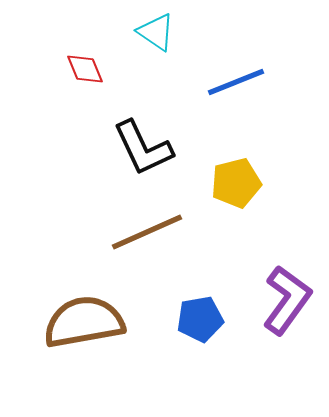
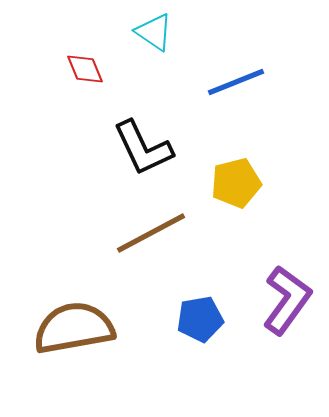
cyan triangle: moved 2 px left
brown line: moved 4 px right, 1 px down; rotated 4 degrees counterclockwise
brown semicircle: moved 10 px left, 6 px down
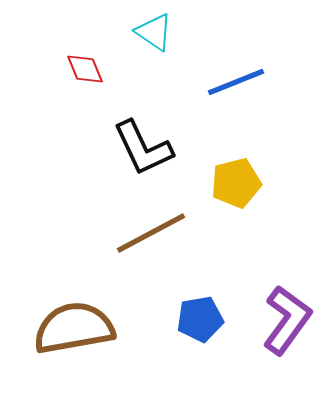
purple L-shape: moved 20 px down
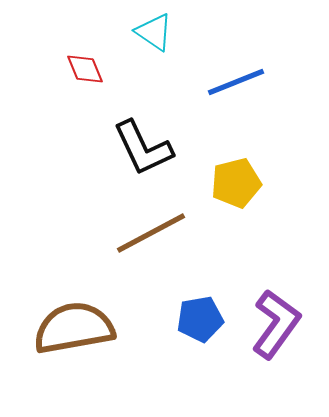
purple L-shape: moved 11 px left, 4 px down
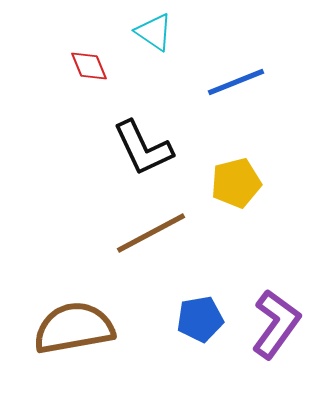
red diamond: moved 4 px right, 3 px up
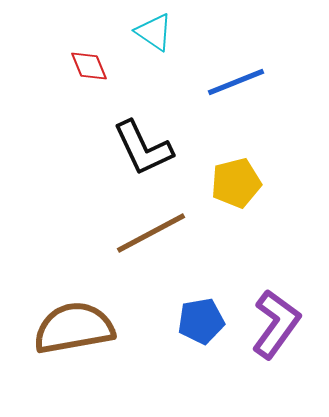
blue pentagon: moved 1 px right, 2 px down
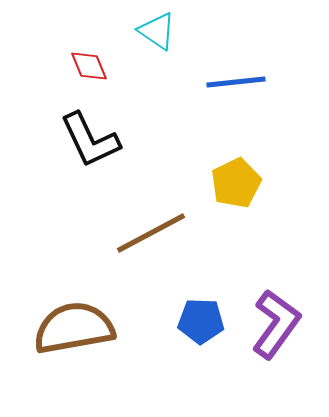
cyan triangle: moved 3 px right, 1 px up
blue line: rotated 16 degrees clockwise
black L-shape: moved 53 px left, 8 px up
yellow pentagon: rotated 12 degrees counterclockwise
blue pentagon: rotated 12 degrees clockwise
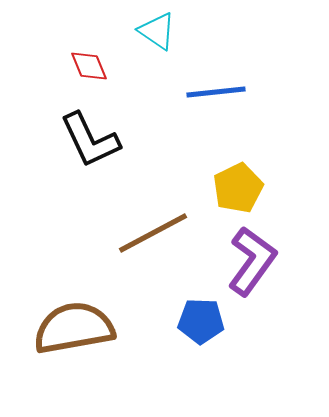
blue line: moved 20 px left, 10 px down
yellow pentagon: moved 2 px right, 5 px down
brown line: moved 2 px right
purple L-shape: moved 24 px left, 63 px up
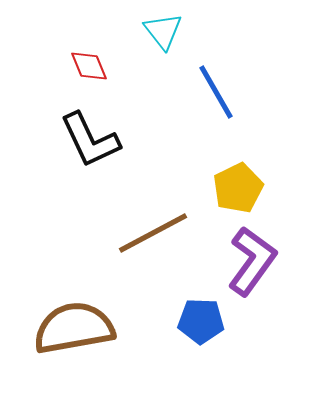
cyan triangle: moved 6 px right; rotated 18 degrees clockwise
blue line: rotated 66 degrees clockwise
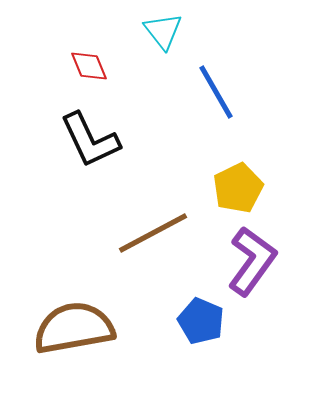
blue pentagon: rotated 21 degrees clockwise
